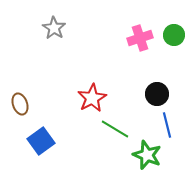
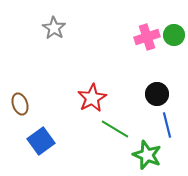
pink cross: moved 7 px right, 1 px up
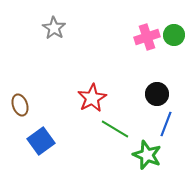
brown ellipse: moved 1 px down
blue line: moved 1 px left, 1 px up; rotated 35 degrees clockwise
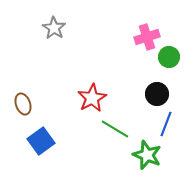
green circle: moved 5 px left, 22 px down
brown ellipse: moved 3 px right, 1 px up
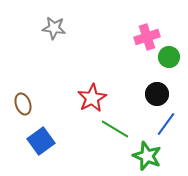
gray star: rotated 25 degrees counterclockwise
blue line: rotated 15 degrees clockwise
green star: moved 1 px down
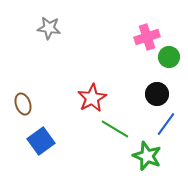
gray star: moved 5 px left
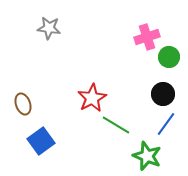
black circle: moved 6 px right
green line: moved 1 px right, 4 px up
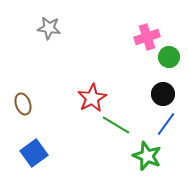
blue square: moved 7 px left, 12 px down
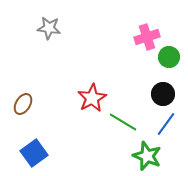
brown ellipse: rotated 50 degrees clockwise
green line: moved 7 px right, 3 px up
